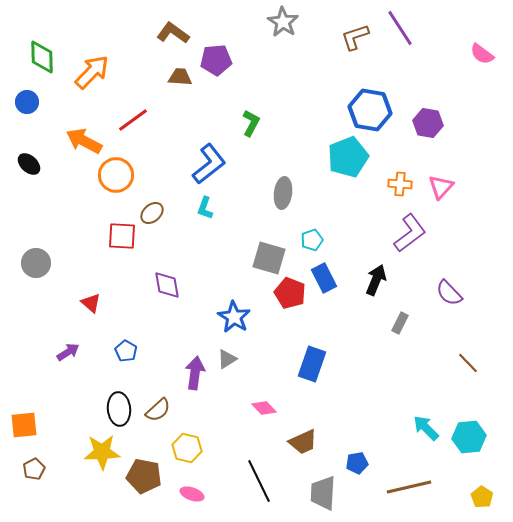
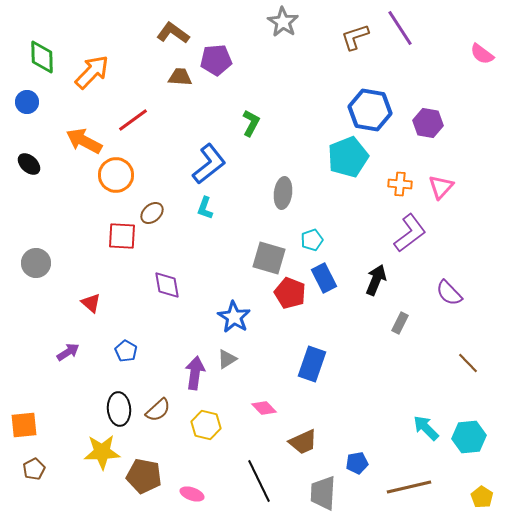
yellow hexagon at (187, 448): moved 19 px right, 23 px up
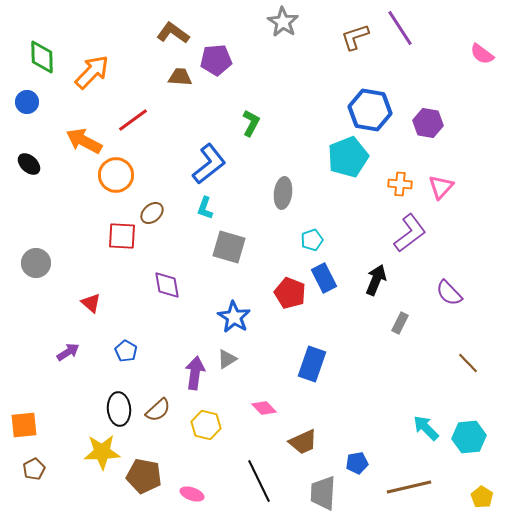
gray square at (269, 258): moved 40 px left, 11 px up
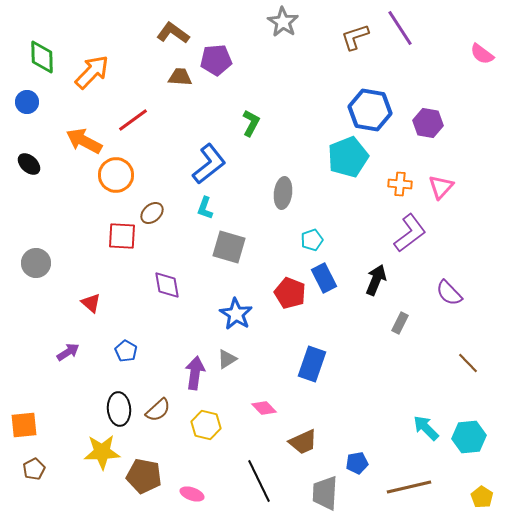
blue star at (234, 317): moved 2 px right, 3 px up
gray trapezoid at (323, 493): moved 2 px right
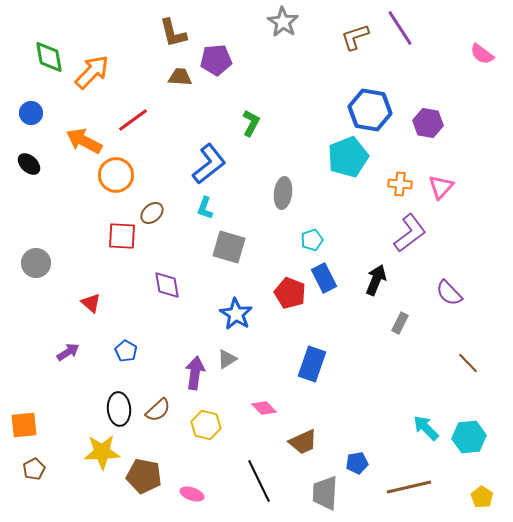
brown L-shape at (173, 33): rotated 140 degrees counterclockwise
green diamond at (42, 57): moved 7 px right; rotated 8 degrees counterclockwise
blue circle at (27, 102): moved 4 px right, 11 px down
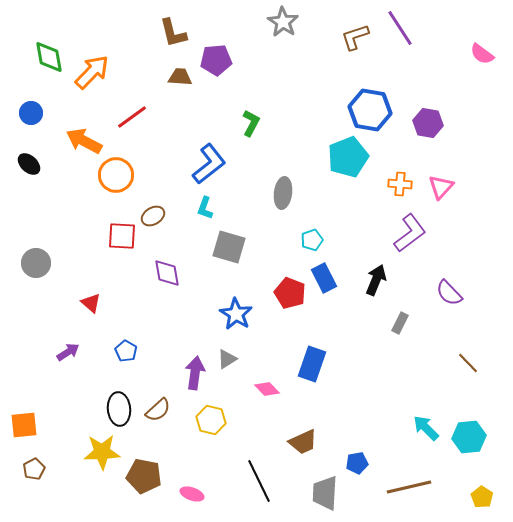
red line at (133, 120): moved 1 px left, 3 px up
brown ellipse at (152, 213): moved 1 px right, 3 px down; rotated 10 degrees clockwise
purple diamond at (167, 285): moved 12 px up
pink diamond at (264, 408): moved 3 px right, 19 px up
yellow hexagon at (206, 425): moved 5 px right, 5 px up
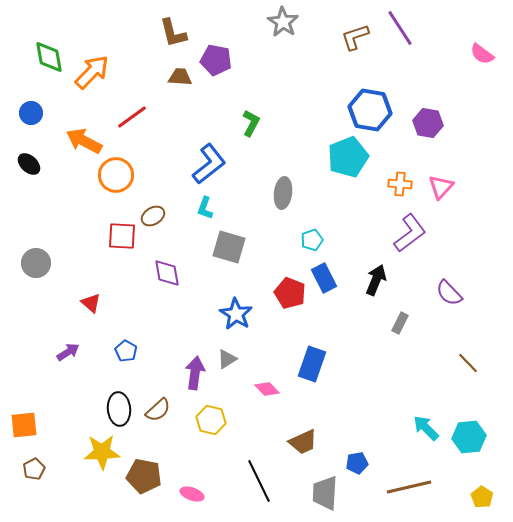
purple pentagon at (216, 60): rotated 16 degrees clockwise
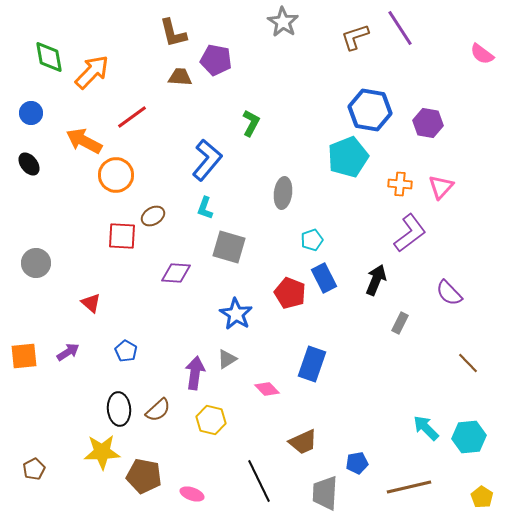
black ellipse at (29, 164): rotated 10 degrees clockwise
blue L-shape at (209, 164): moved 2 px left, 4 px up; rotated 12 degrees counterclockwise
purple diamond at (167, 273): moved 9 px right; rotated 76 degrees counterclockwise
orange square at (24, 425): moved 69 px up
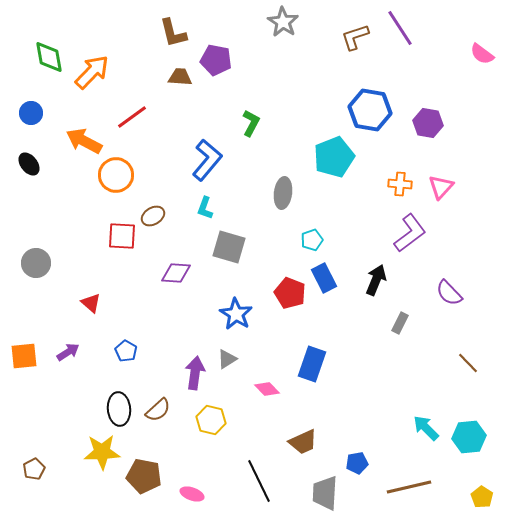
cyan pentagon at (348, 157): moved 14 px left
